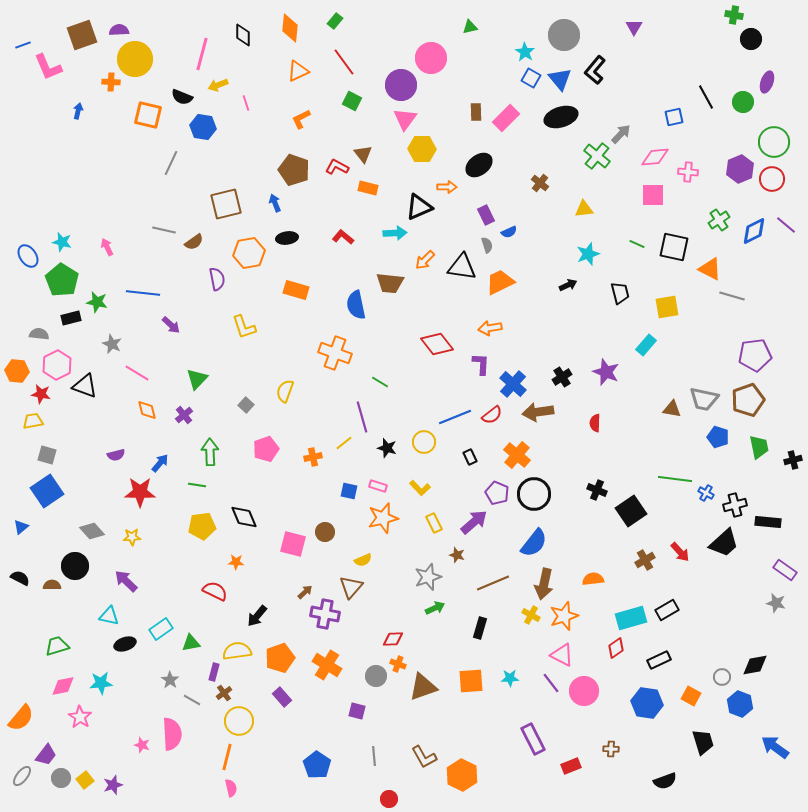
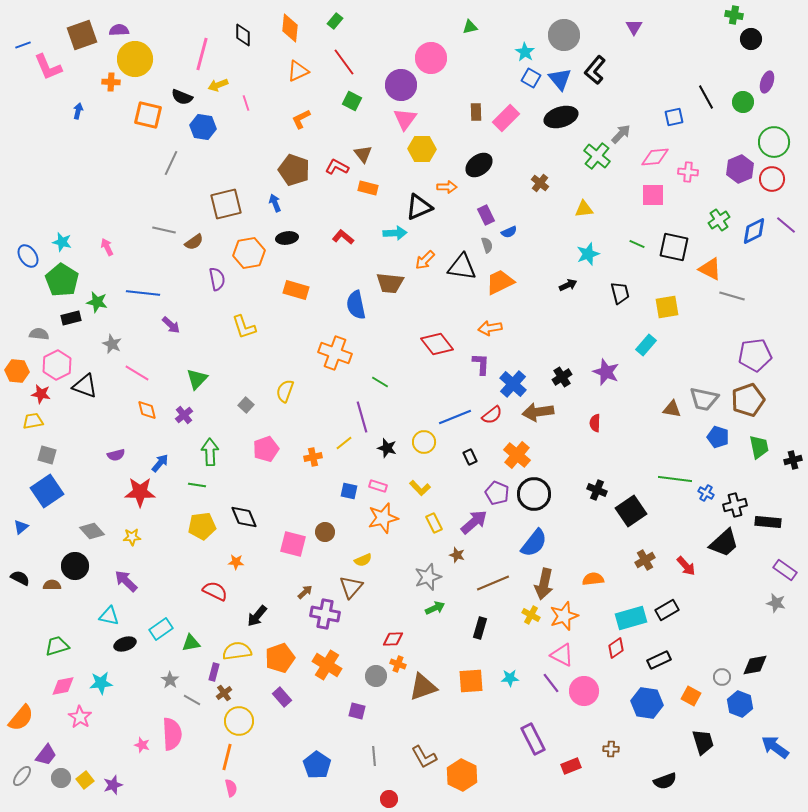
red arrow at (680, 552): moved 6 px right, 14 px down
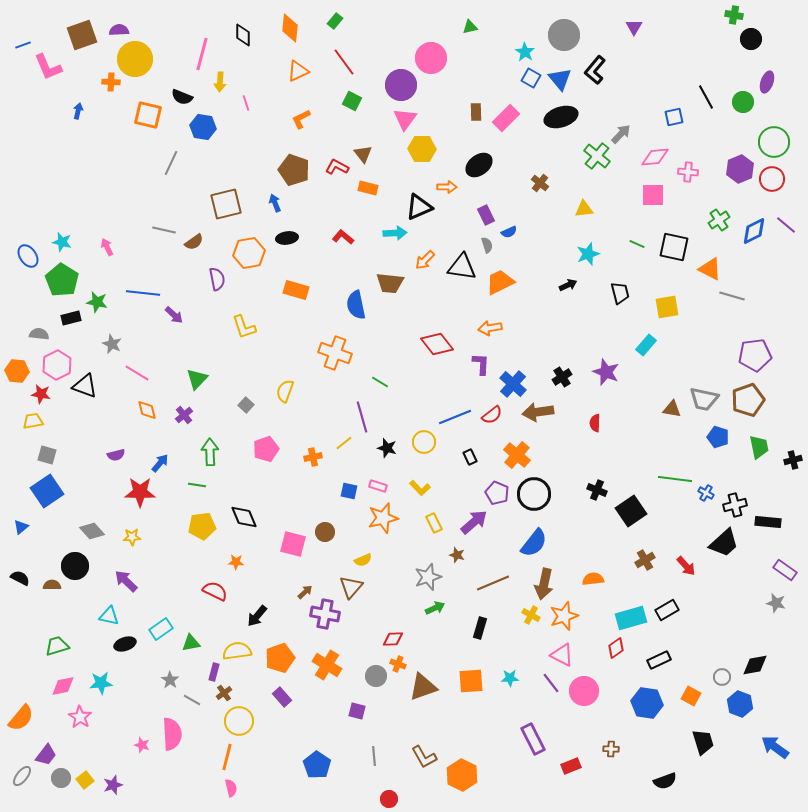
yellow arrow at (218, 85): moved 2 px right, 3 px up; rotated 66 degrees counterclockwise
purple arrow at (171, 325): moved 3 px right, 10 px up
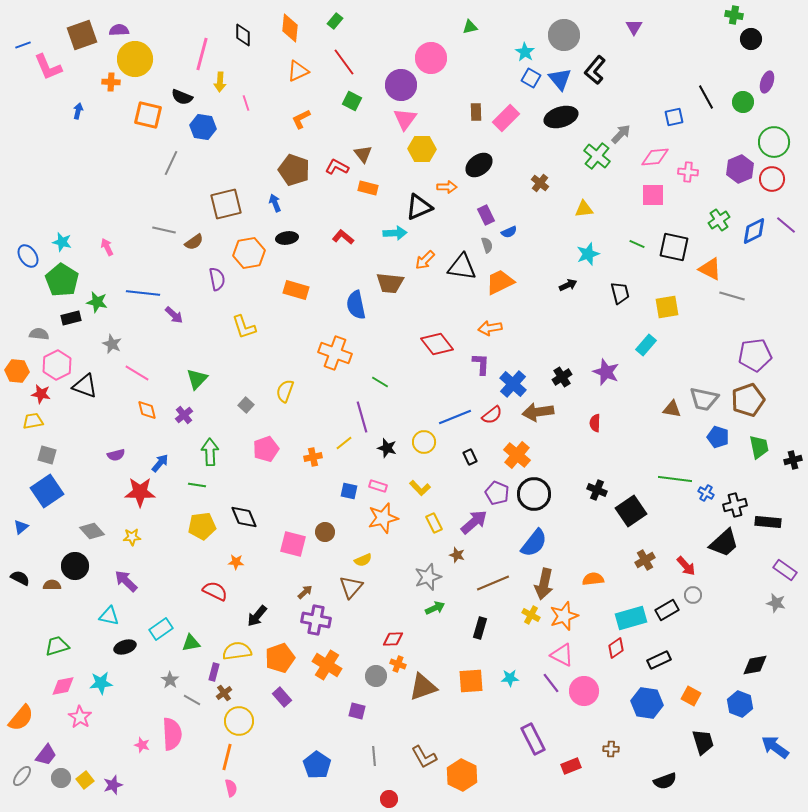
purple cross at (325, 614): moved 9 px left, 6 px down
black ellipse at (125, 644): moved 3 px down
gray circle at (722, 677): moved 29 px left, 82 px up
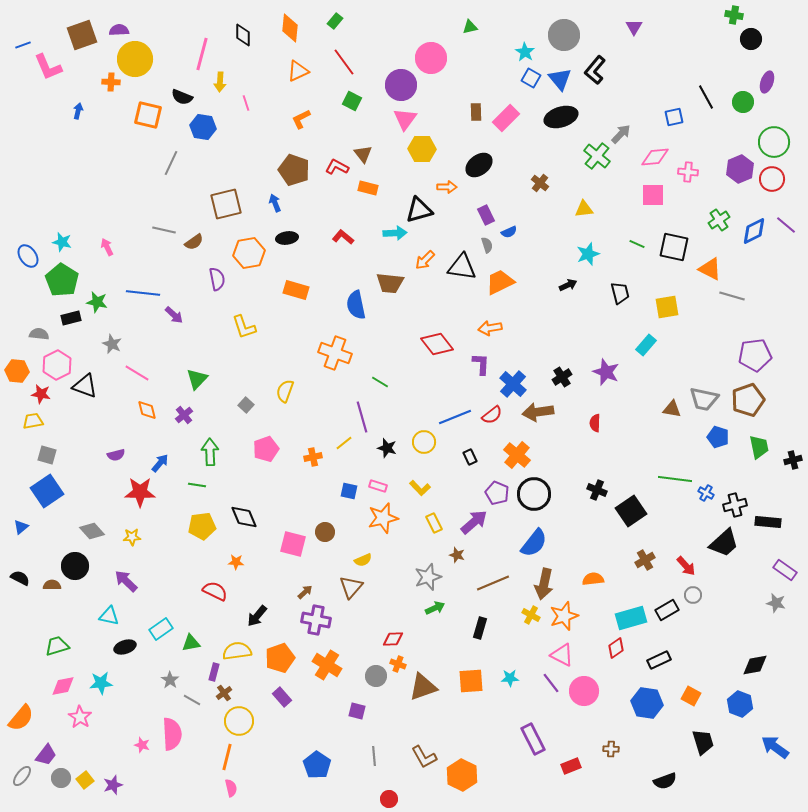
black triangle at (419, 207): moved 3 px down; rotated 8 degrees clockwise
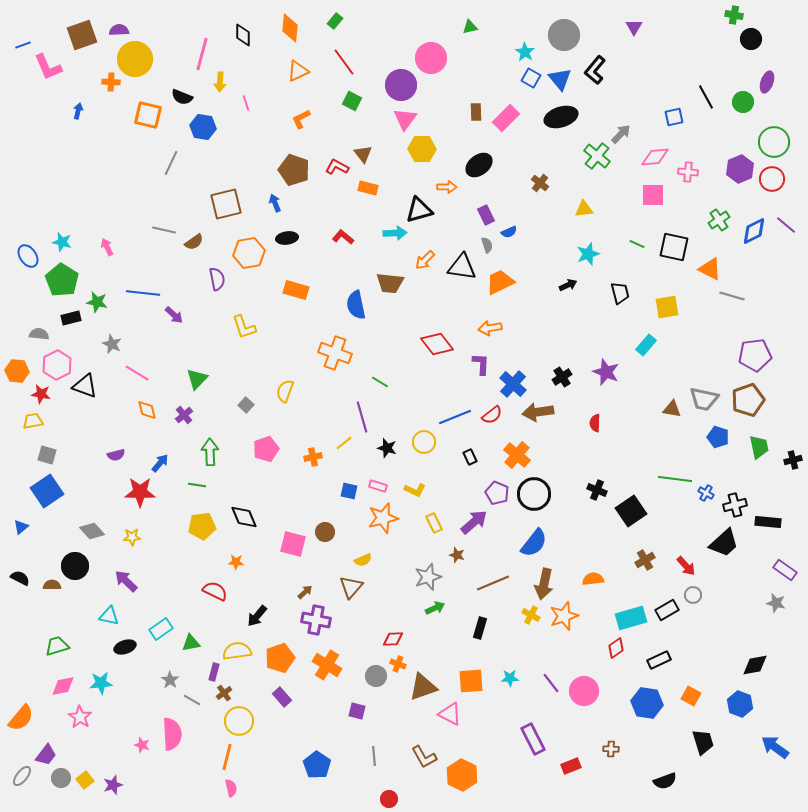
yellow L-shape at (420, 488): moved 5 px left, 2 px down; rotated 20 degrees counterclockwise
pink triangle at (562, 655): moved 112 px left, 59 px down
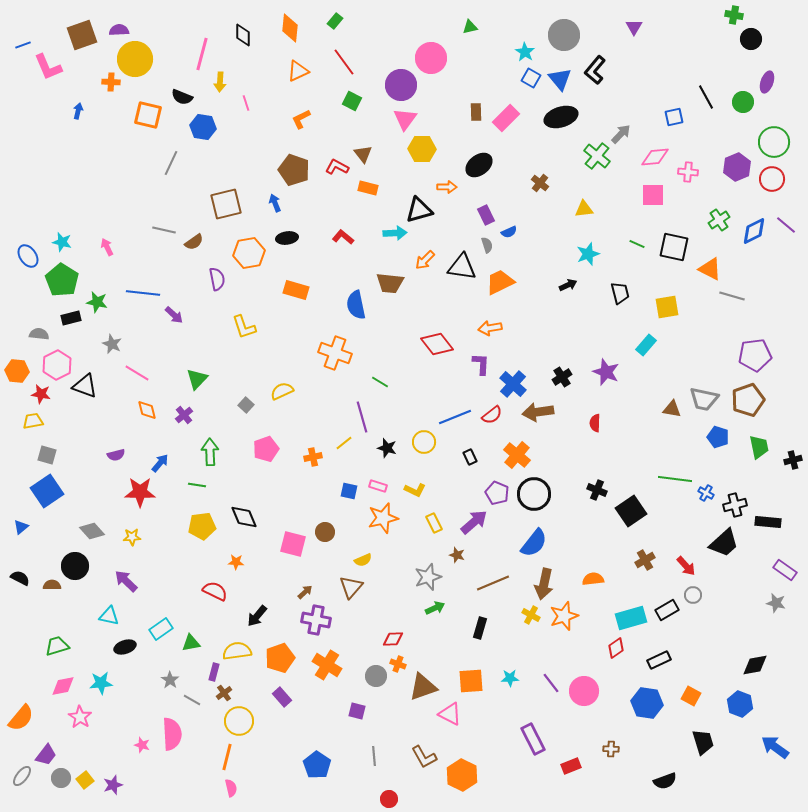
purple hexagon at (740, 169): moved 3 px left, 2 px up
yellow semicircle at (285, 391): moved 3 px left; rotated 45 degrees clockwise
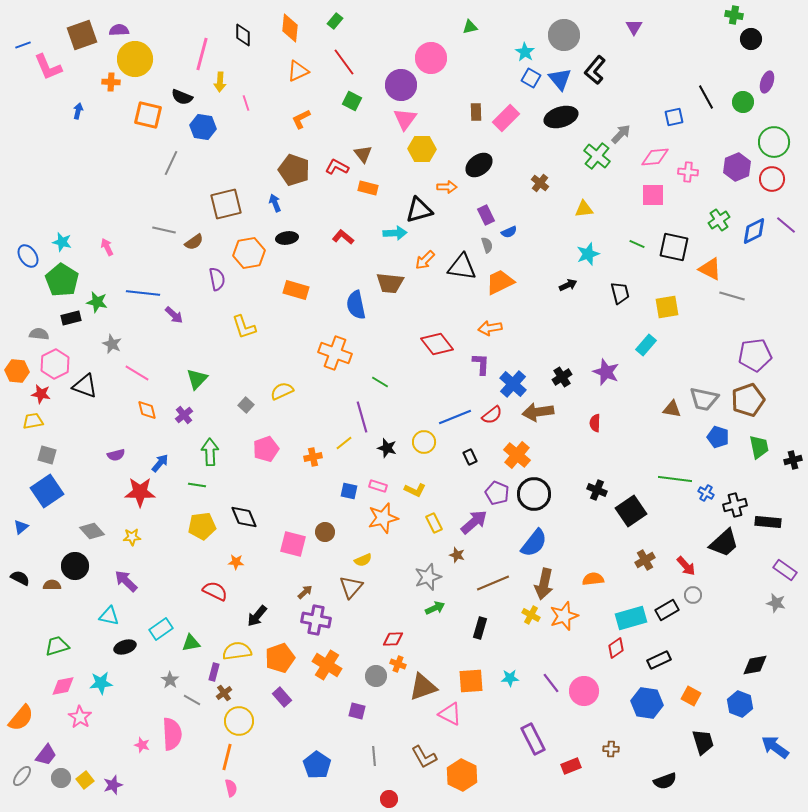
pink hexagon at (57, 365): moved 2 px left, 1 px up
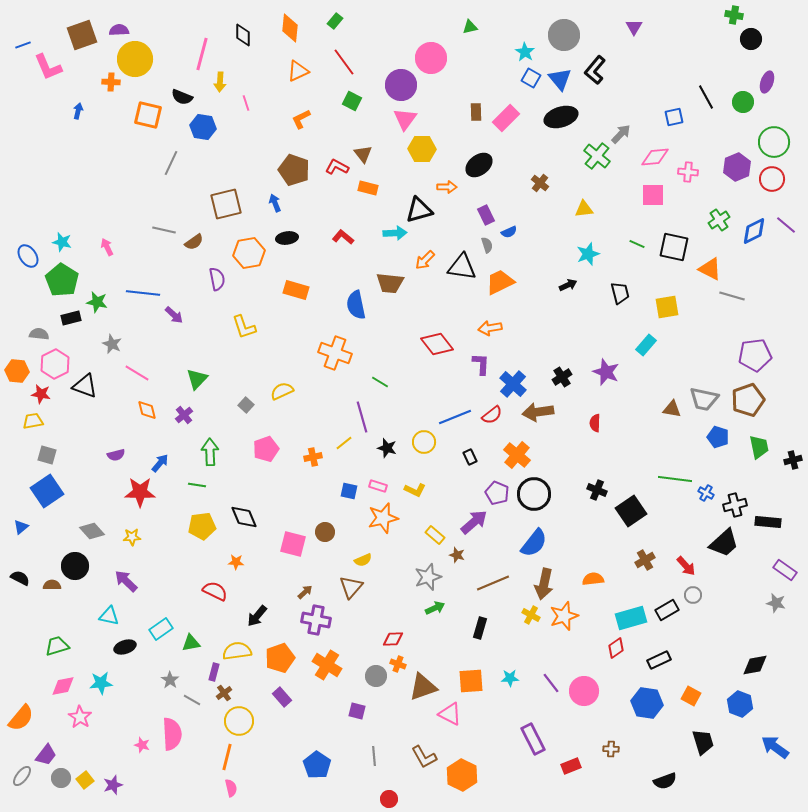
yellow rectangle at (434, 523): moved 1 px right, 12 px down; rotated 24 degrees counterclockwise
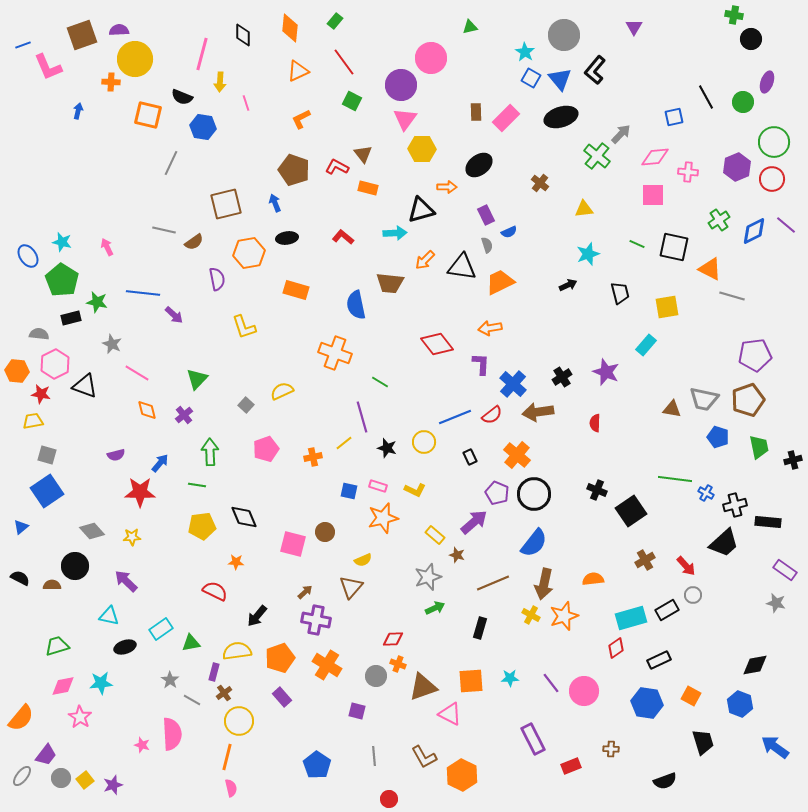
black triangle at (419, 210): moved 2 px right
